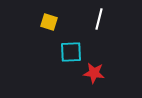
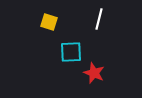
red star: rotated 15 degrees clockwise
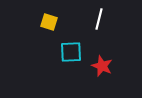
red star: moved 8 px right, 7 px up
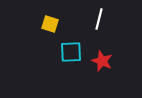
yellow square: moved 1 px right, 2 px down
red star: moved 5 px up
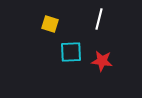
red star: rotated 15 degrees counterclockwise
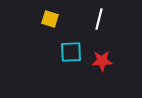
yellow square: moved 5 px up
red star: rotated 10 degrees counterclockwise
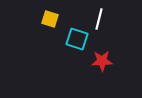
cyan square: moved 6 px right, 13 px up; rotated 20 degrees clockwise
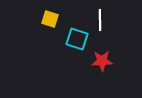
white line: moved 1 px right, 1 px down; rotated 15 degrees counterclockwise
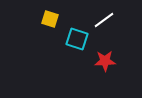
white line: moved 4 px right; rotated 55 degrees clockwise
red star: moved 3 px right
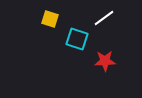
white line: moved 2 px up
